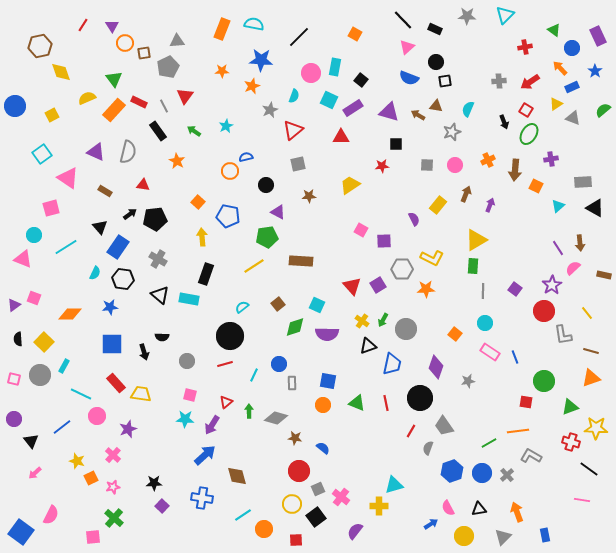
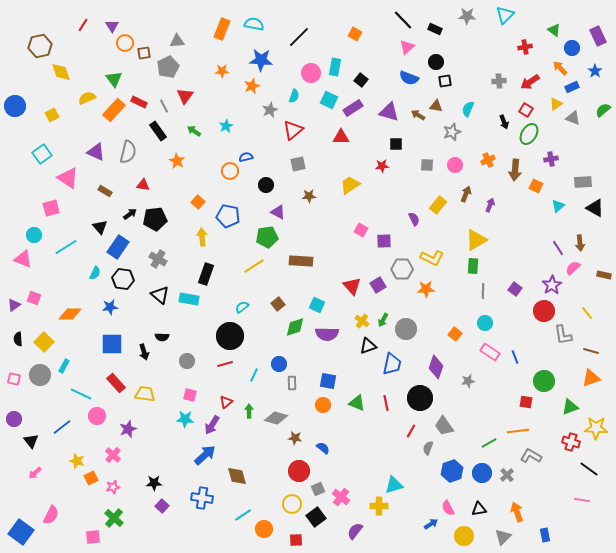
yellow trapezoid at (141, 394): moved 4 px right
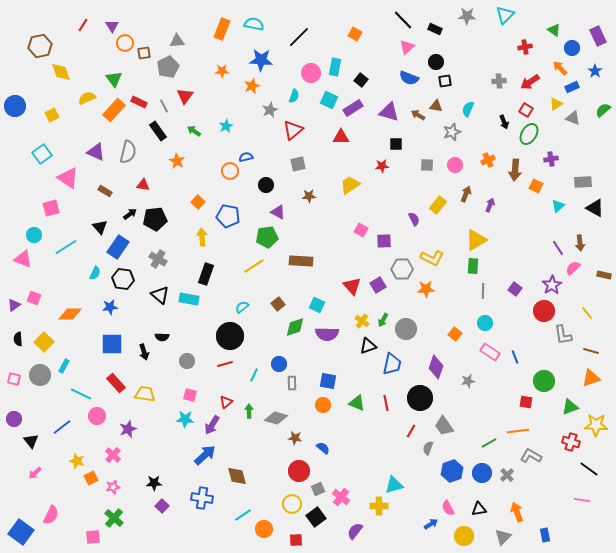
yellow star at (596, 428): moved 3 px up
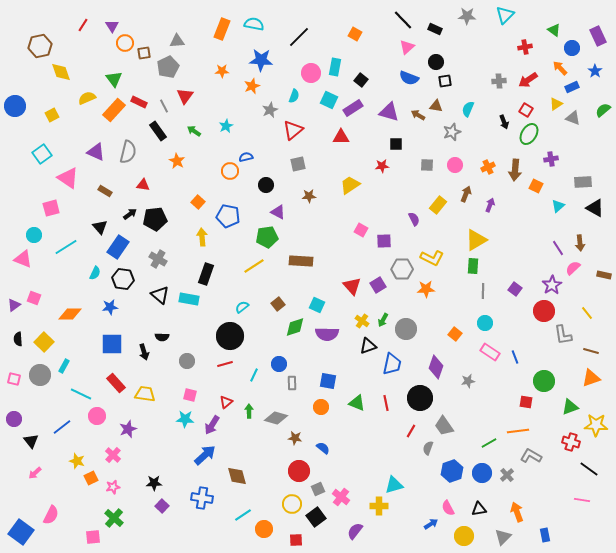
red arrow at (530, 82): moved 2 px left, 2 px up
orange cross at (488, 160): moved 7 px down
orange circle at (323, 405): moved 2 px left, 2 px down
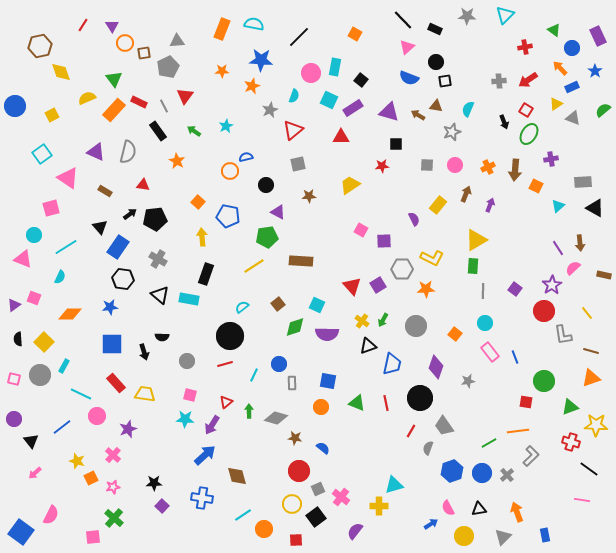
cyan semicircle at (95, 273): moved 35 px left, 4 px down
gray circle at (406, 329): moved 10 px right, 3 px up
pink rectangle at (490, 352): rotated 18 degrees clockwise
gray L-shape at (531, 456): rotated 105 degrees clockwise
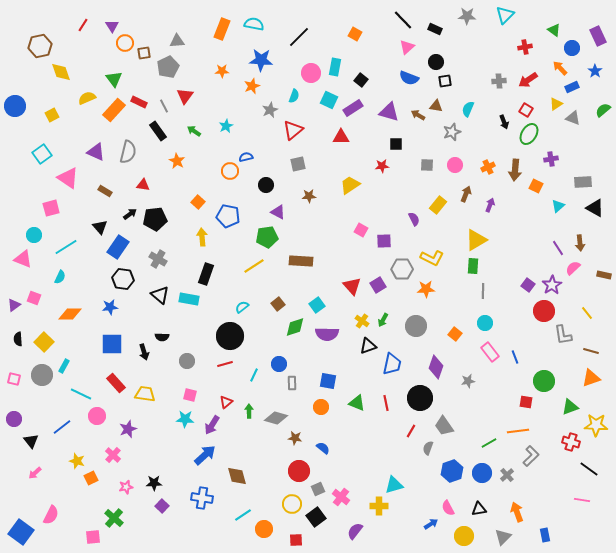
purple square at (515, 289): moved 13 px right, 4 px up
cyan square at (317, 305): rotated 28 degrees clockwise
gray circle at (40, 375): moved 2 px right
pink star at (113, 487): moved 13 px right
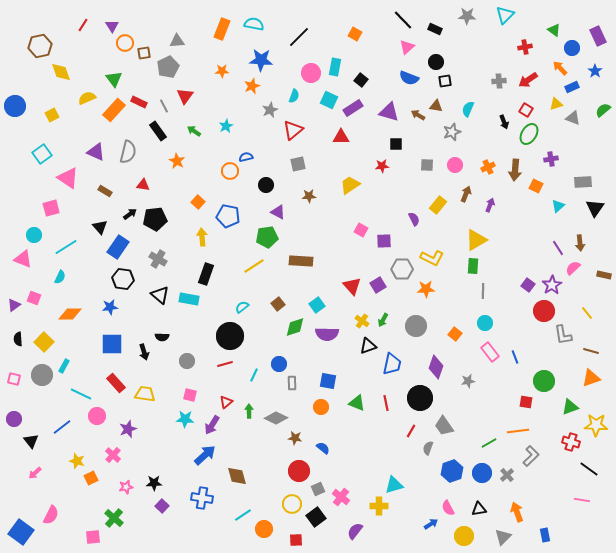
yellow triangle at (556, 104): rotated 16 degrees clockwise
black triangle at (595, 208): rotated 36 degrees clockwise
gray diamond at (276, 418): rotated 10 degrees clockwise
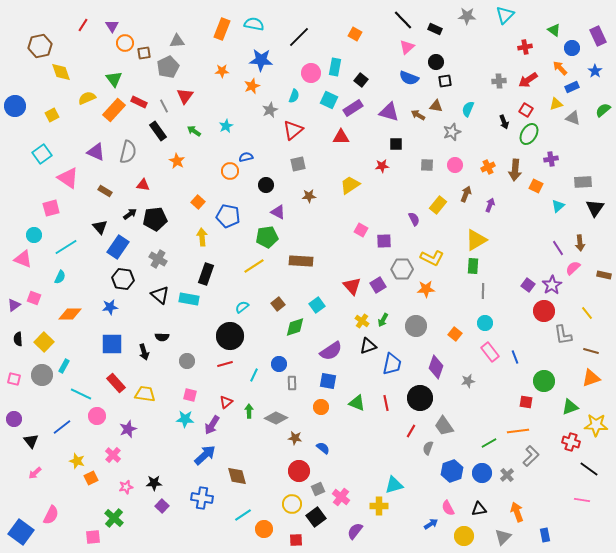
purple semicircle at (327, 334): moved 4 px right, 17 px down; rotated 35 degrees counterclockwise
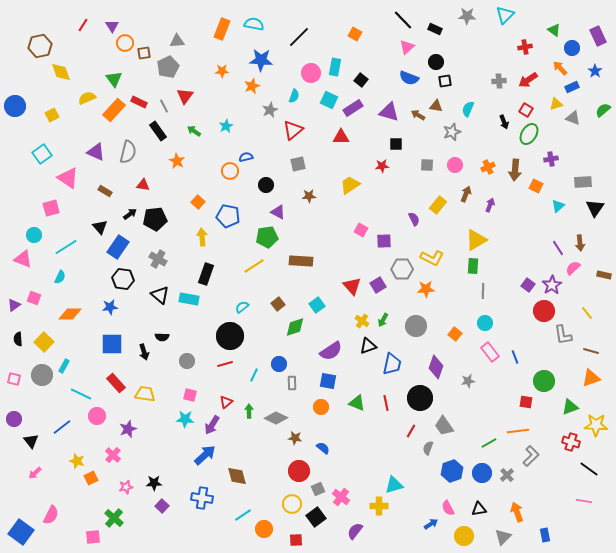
pink line at (582, 500): moved 2 px right, 1 px down
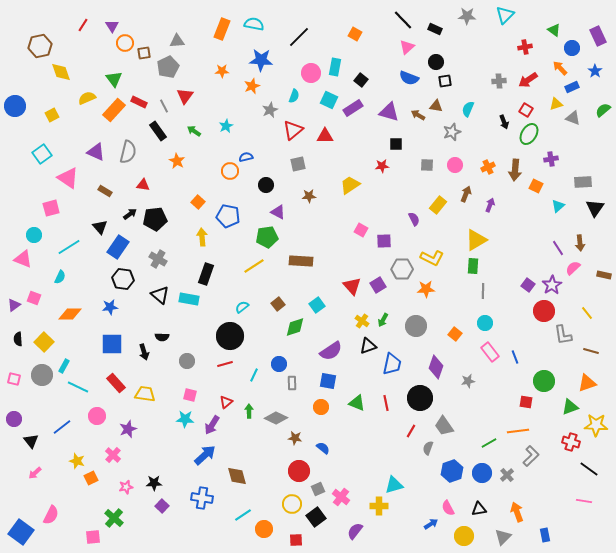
red triangle at (341, 137): moved 16 px left, 1 px up
cyan line at (66, 247): moved 3 px right
orange triangle at (591, 378): moved 4 px left, 5 px down
cyan line at (81, 394): moved 3 px left, 7 px up
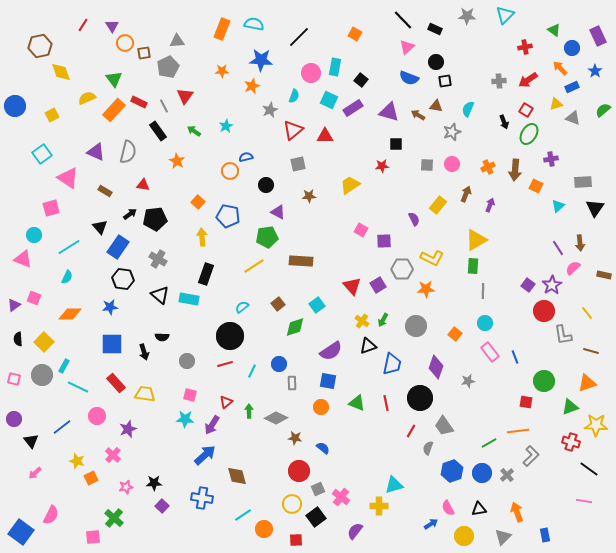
pink circle at (455, 165): moved 3 px left, 1 px up
cyan semicircle at (60, 277): moved 7 px right
cyan line at (254, 375): moved 2 px left, 4 px up
